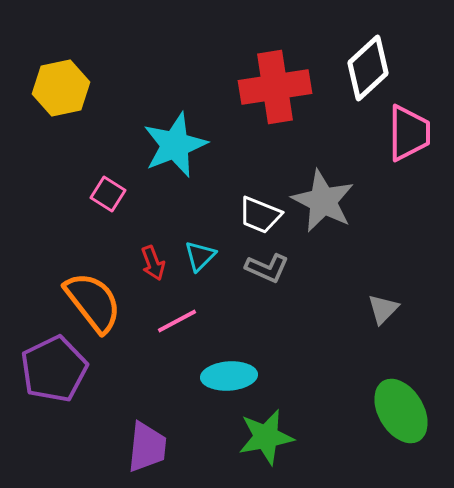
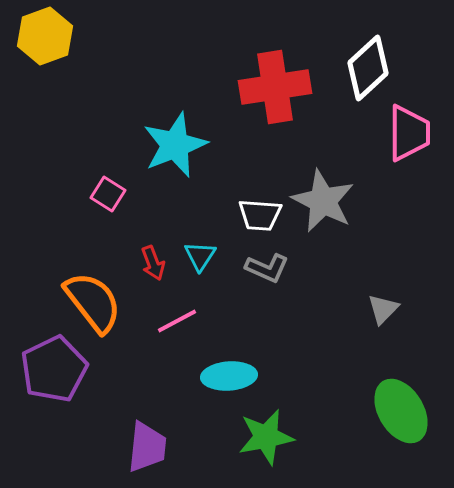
yellow hexagon: moved 16 px left, 52 px up; rotated 8 degrees counterclockwise
white trapezoid: rotated 18 degrees counterclockwise
cyan triangle: rotated 12 degrees counterclockwise
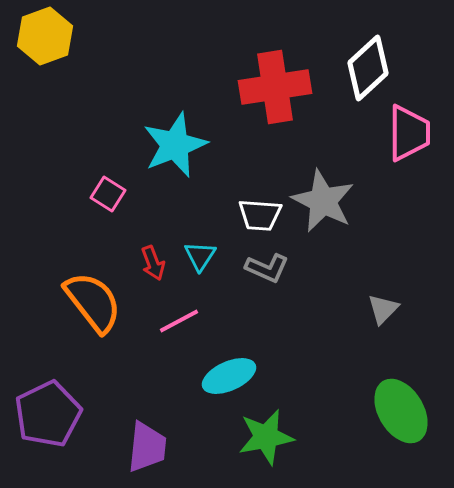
pink line: moved 2 px right
purple pentagon: moved 6 px left, 45 px down
cyan ellipse: rotated 20 degrees counterclockwise
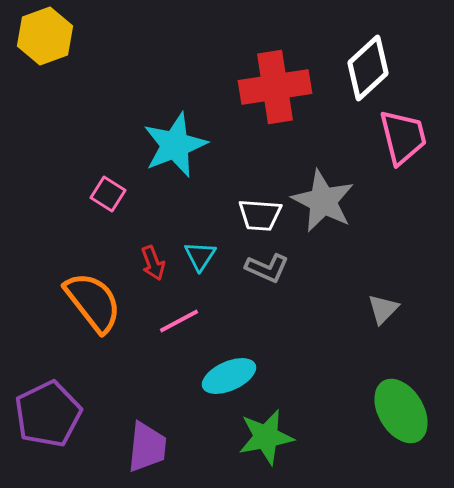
pink trapezoid: moved 6 px left, 4 px down; rotated 14 degrees counterclockwise
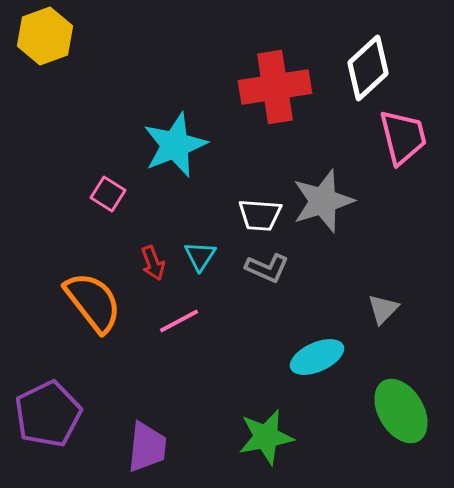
gray star: rotated 28 degrees clockwise
cyan ellipse: moved 88 px right, 19 px up
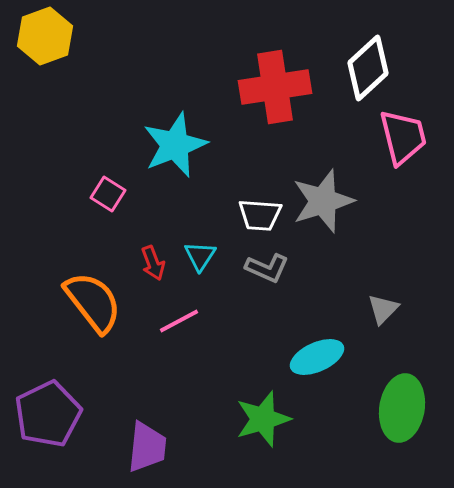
green ellipse: moved 1 px right, 3 px up; rotated 40 degrees clockwise
green star: moved 3 px left, 18 px up; rotated 6 degrees counterclockwise
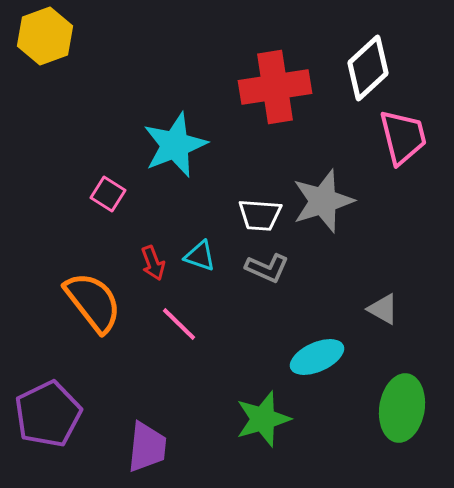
cyan triangle: rotated 44 degrees counterclockwise
gray triangle: rotated 44 degrees counterclockwise
pink line: moved 3 px down; rotated 72 degrees clockwise
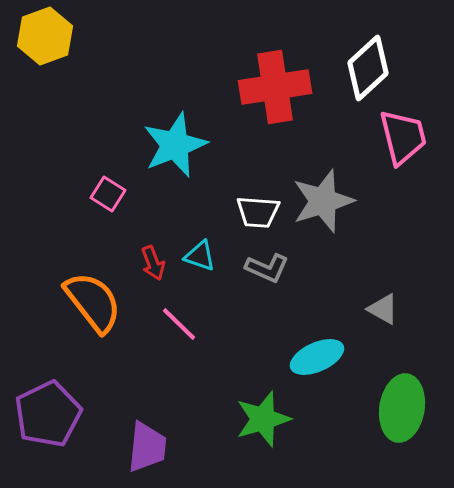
white trapezoid: moved 2 px left, 3 px up
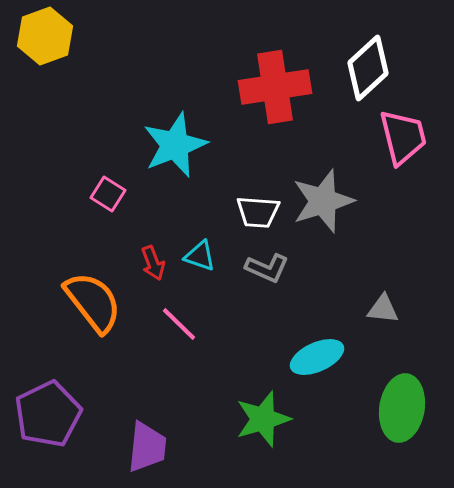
gray triangle: rotated 24 degrees counterclockwise
